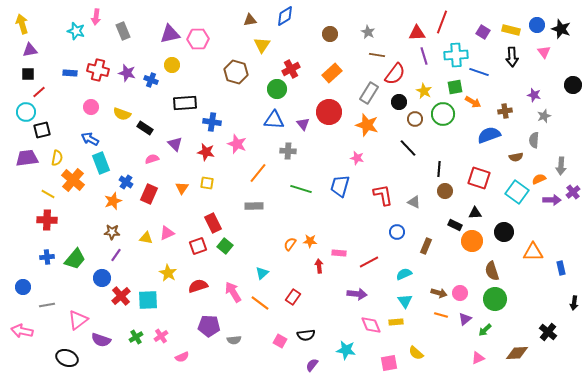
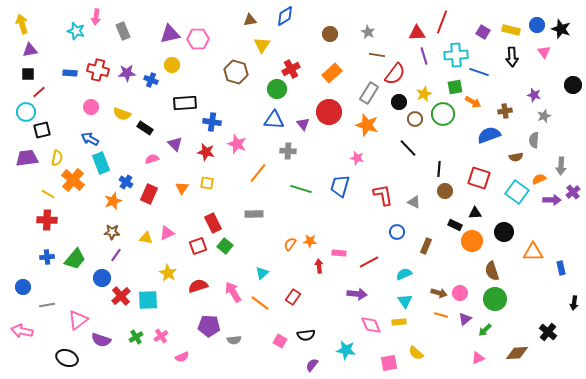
purple star at (127, 73): rotated 18 degrees counterclockwise
yellow star at (424, 91): moved 3 px down; rotated 21 degrees clockwise
gray rectangle at (254, 206): moved 8 px down
yellow rectangle at (396, 322): moved 3 px right
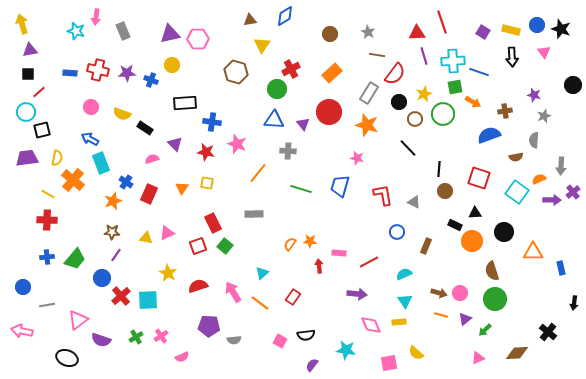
red line at (442, 22): rotated 40 degrees counterclockwise
cyan cross at (456, 55): moved 3 px left, 6 px down
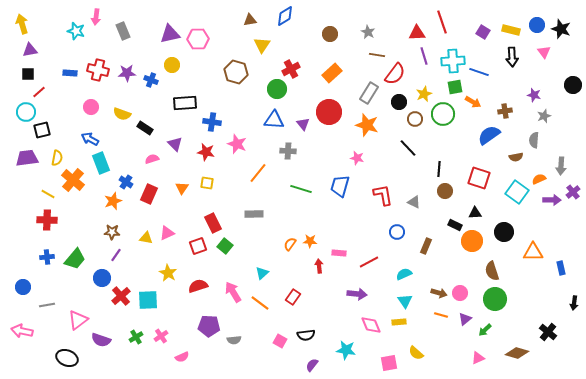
blue semicircle at (489, 135): rotated 15 degrees counterclockwise
brown diamond at (517, 353): rotated 20 degrees clockwise
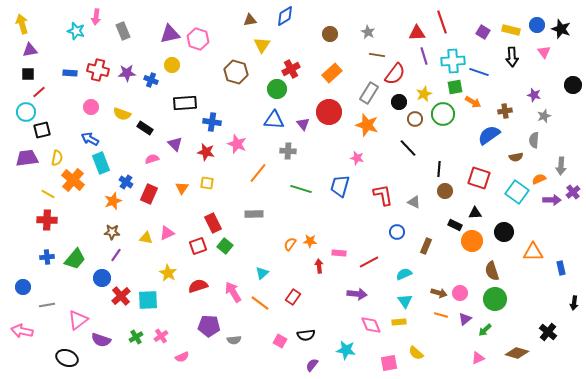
pink hexagon at (198, 39): rotated 20 degrees clockwise
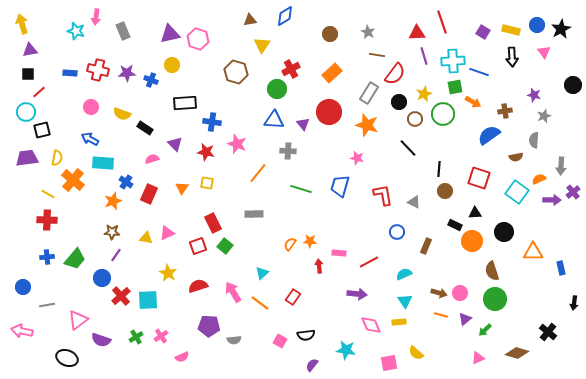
black star at (561, 29): rotated 24 degrees clockwise
cyan rectangle at (101, 163): moved 2 px right; rotated 65 degrees counterclockwise
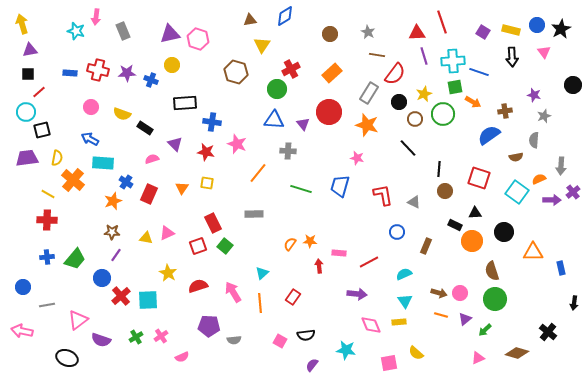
orange line at (260, 303): rotated 48 degrees clockwise
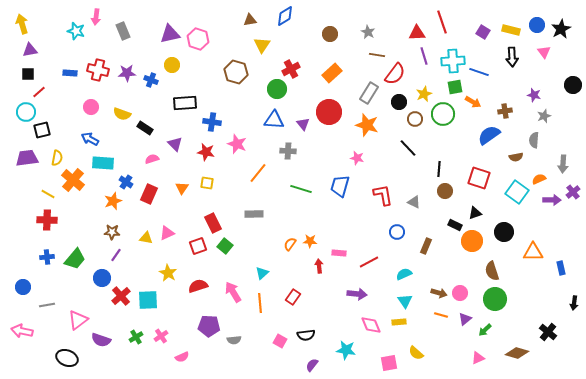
gray arrow at (561, 166): moved 2 px right, 2 px up
black triangle at (475, 213): rotated 16 degrees counterclockwise
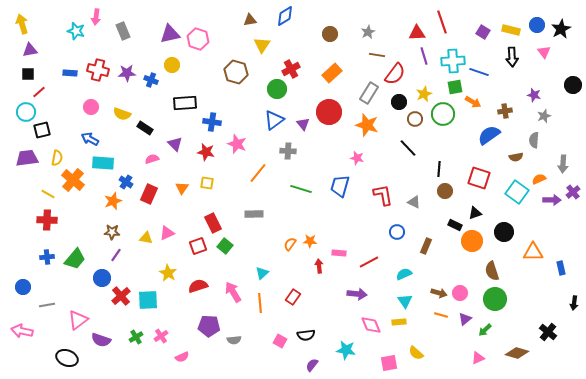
gray star at (368, 32): rotated 16 degrees clockwise
blue triangle at (274, 120): rotated 40 degrees counterclockwise
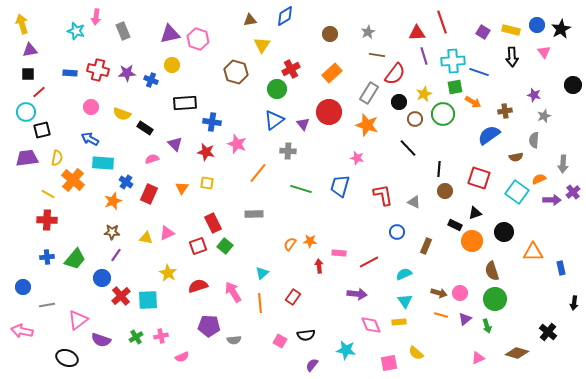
green arrow at (485, 330): moved 2 px right, 4 px up; rotated 64 degrees counterclockwise
pink cross at (161, 336): rotated 24 degrees clockwise
